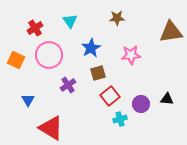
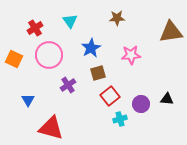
orange square: moved 2 px left, 1 px up
red triangle: rotated 16 degrees counterclockwise
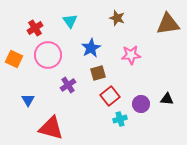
brown star: rotated 21 degrees clockwise
brown triangle: moved 3 px left, 8 px up
pink circle: moved 1 px left
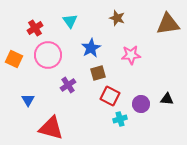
red square: rotated 24 degrees counterclockwise
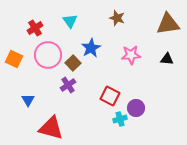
brown square: moved 25 px left, 10 px up; rotated 28 degrees counterclockwise
black triangle: moved 40 px up
purple circle: moved 5 px left, 4 px down
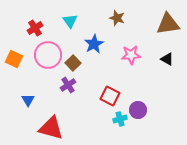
blue star: moved 3 px right, 4 px up
black triangle: rotated 24 degrees clockwise
purple circle: moved 2 px right, 2 px down
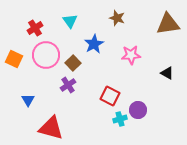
pink circle: moved 2 px left
black triangle: moved 14 px down
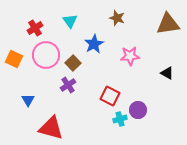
pink star: moved 1 px left, 1 px down
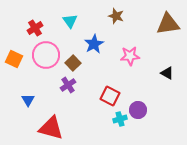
brown star: moved 1 px left, 2 px up
